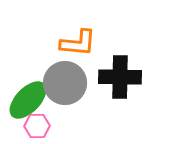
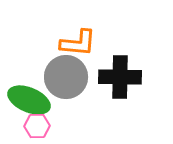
gray circle: moved 1 px right, 6 px up
green ellipse: moved 1 px right; rotated 69 degrees clockwise
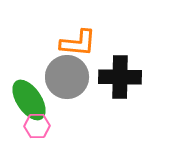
gray circle: moved 1 px right
green ellipse: rotated 33 degrees clockwise
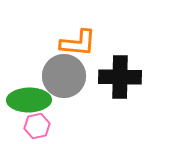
gray circle: moved 3 px left, 1 px up
green ellipse: rotated 57 degrees counterclockwise
pink hexagon: rotated 10 degrees counterclockwise
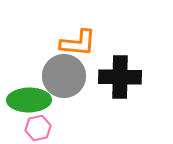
pink hexagon: moved 1 px right, 2 px down
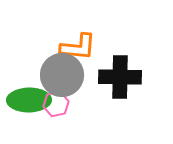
orange L-shape: moved 4 px down
gray circle: moved 2 px left, 1 px up
pink hexagon: moved 18 px right, 24 px up
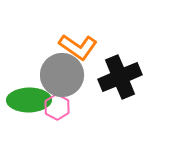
orange L-shape: rotated 30 degrees clockwise
black cross: rotated 24 degrees counterclockwise
pink hexagon: moved 1 px right, 3 px down; rotated 20 degrees counterclockwise
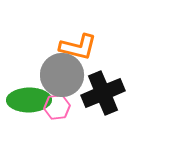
orange L-shape: rotated 21 degrees counterclockwise
black cross: moved 17 px left, 16 px down
pink hexagon: rotated 25 degrees clockwise
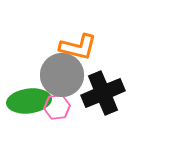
green ellipse: moved 1 px down; rotated 6 degrees counterclockwise
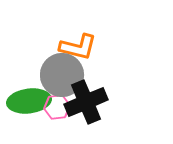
black cross: moved 17 px left, 9 px down
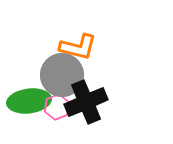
pink hexagon: rotated 15 degrees counterclockwise
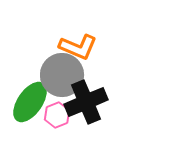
orange L-shape: rotated 9 degrees clockwise
green ellipse: moved 1 px right, 1 px down; rotated 48 degrees counterclockwise
pink hexagon: moved 8 px down
